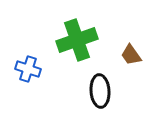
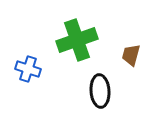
brown trapezoid: rotated 50 degrees clockwise
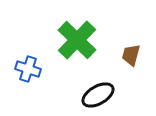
green cross: rotated 27 degrees counterclockwise
black ellipse: moved 2 px left, 4 px down; rotated 64 degrees clockwise
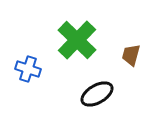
black ellipse: moved 1 px left, 1 px up
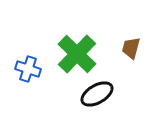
green cross: moved 14 px down
brown trapezoid: moved 7 px up
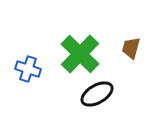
green cross: moved 3 px right
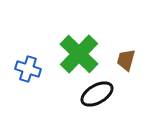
brown trapezoid: moved 5 px left, 12 px down
green cross: moved 1 px left
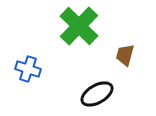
green cross: moved 28 px up
brown trapezoid: moved 1 px left, 5 px up
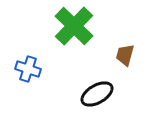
green cross: moved 5 px left
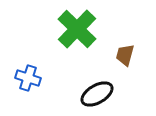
green cross: moved 3 px right, 3 px down
blue cross: moved 9 px down
